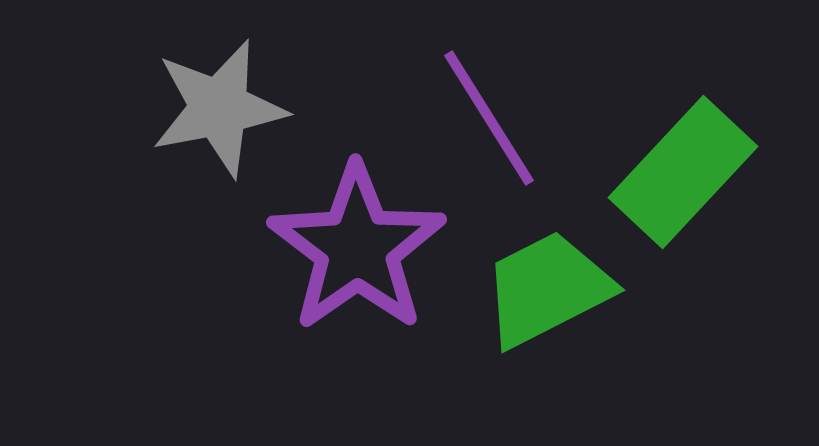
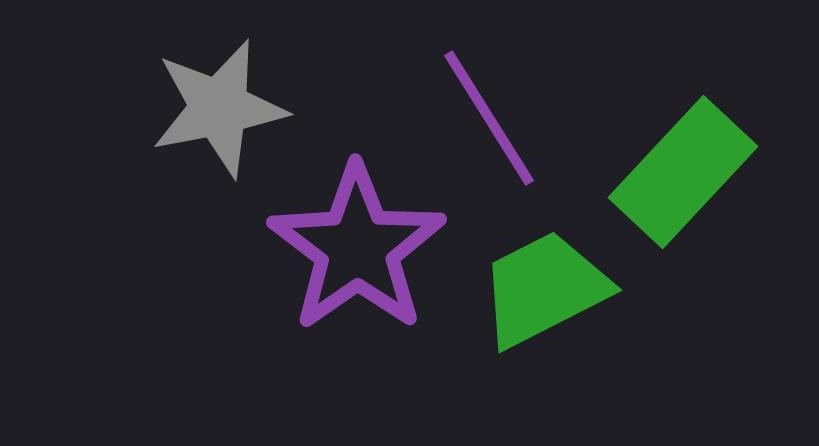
green trapezoid: moved 3 px left
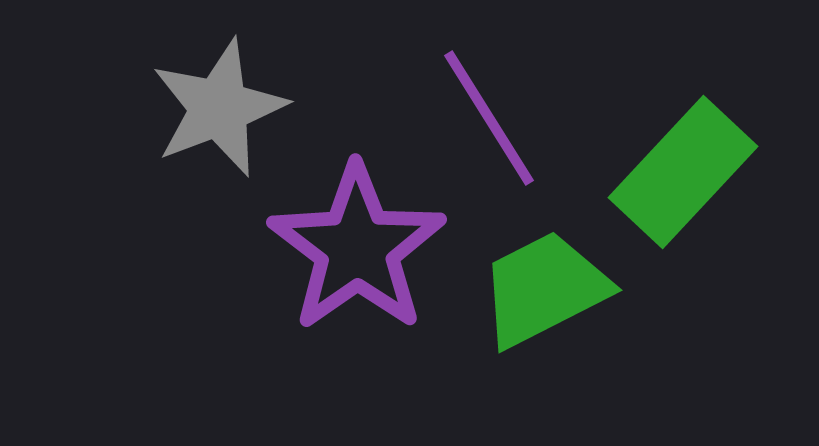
gray star: rotated 10 degrees counterclockwise
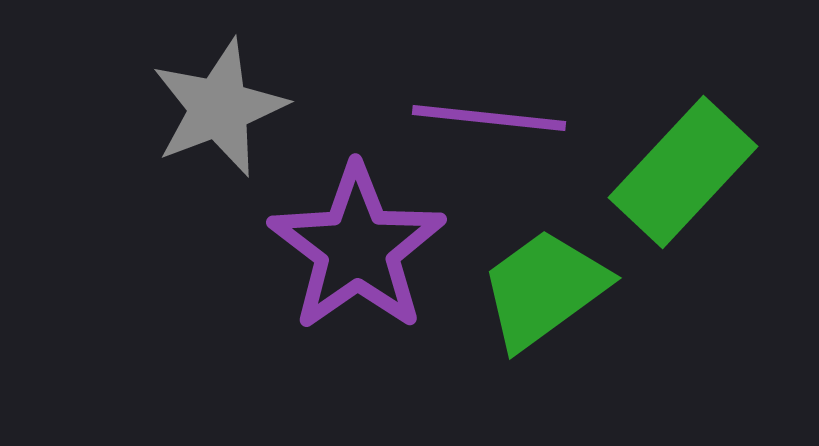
purple line: rotated 52 degrees counterclockwise
green trapezoid: rotated 9 degrees counterclockwise
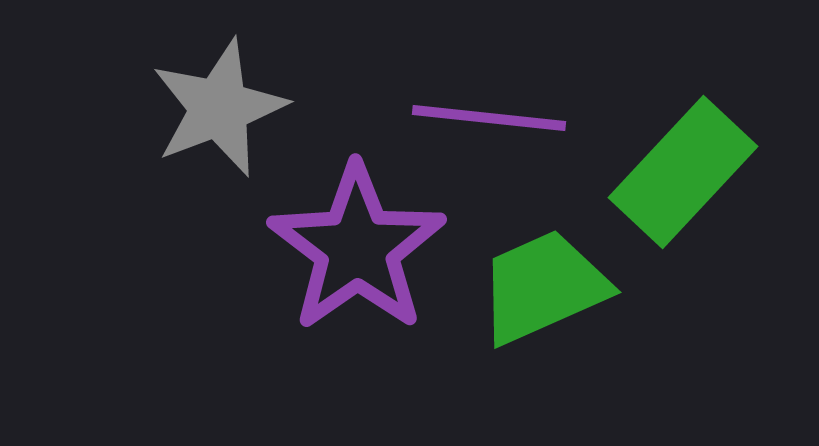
green trapezoid: moved 1 px left, 2 px up; rotated 12 degrees clockwise
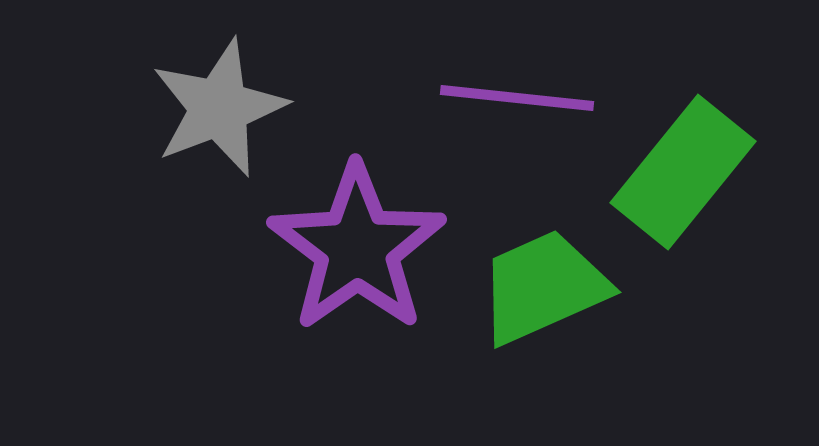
purple line: moved 28 px right, 20 px up
green rectangle: rotated 4 degrees counterclockwise
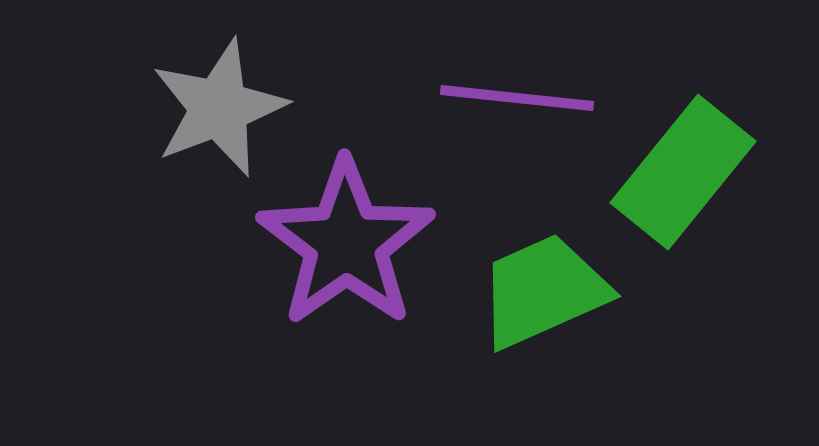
purple star: moved 11 px left, 5 px up
green trapezoid: moved 4 px down
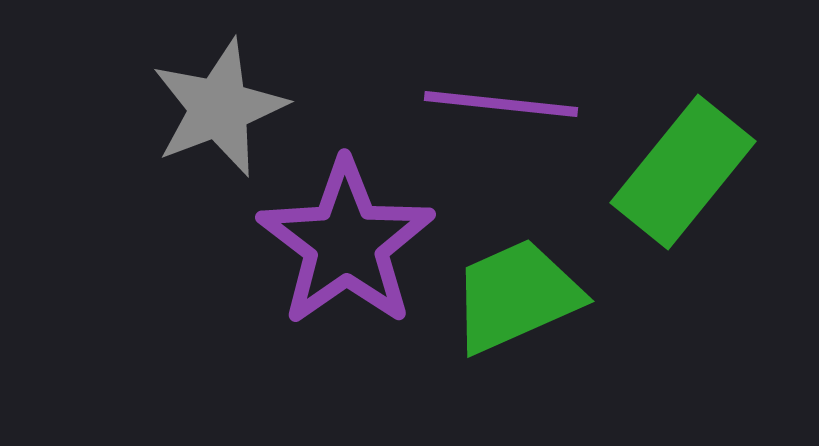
purple line: moved 16 px left, 6 px down
green trapezoid: moved 27 px left, 5 px down
